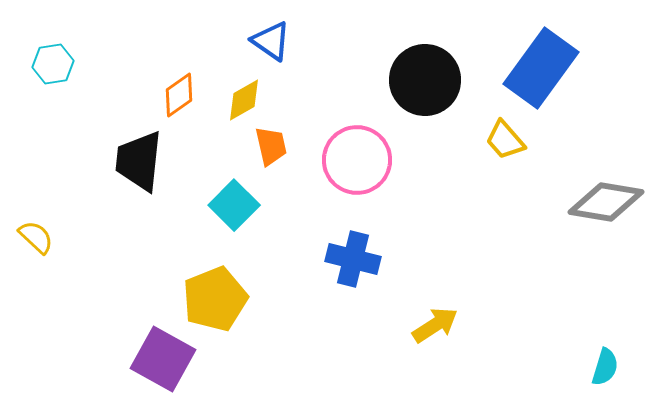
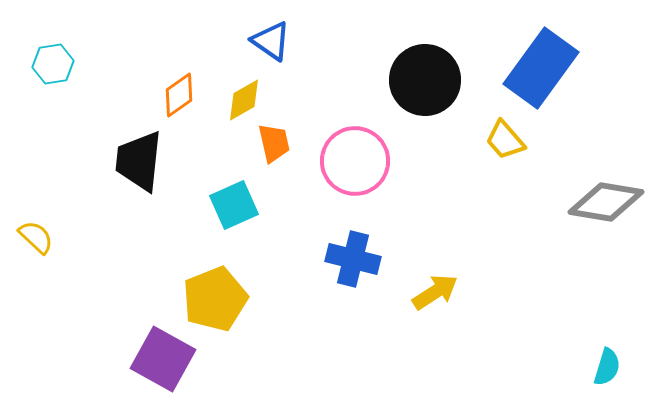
orange trapezoid: moved 3 px right, 3 px up
pink circle: moved 2 px left, 1 px down
cyan square: rotated 21 degrees clockwise
yellow arrow: moved 33 px up
cyan semicircle: moved 2 px right
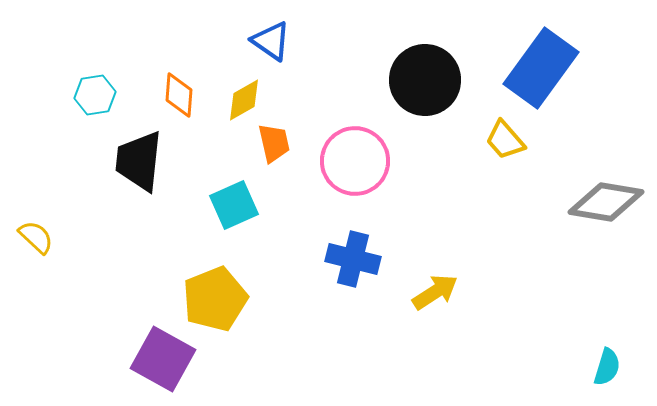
cyan hexagon: moved 42 px right, 31 px down
orange diamond: rotated 51 degrees counterclockwise
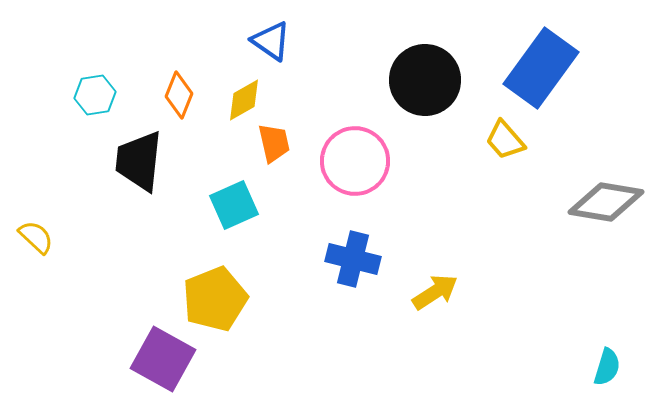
orange diamond: rotated 18 degrees clockwise
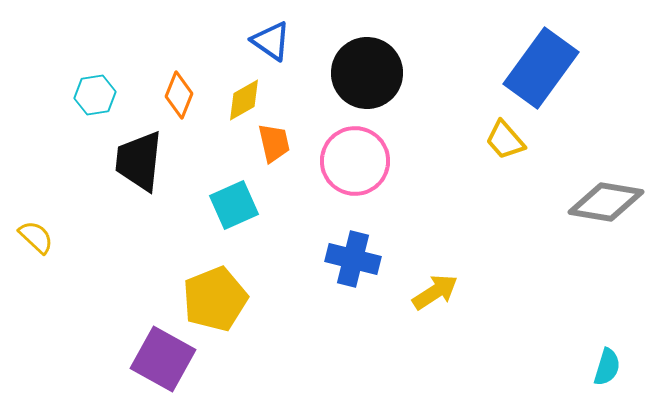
black circle: moved 58 px left, 7 px up
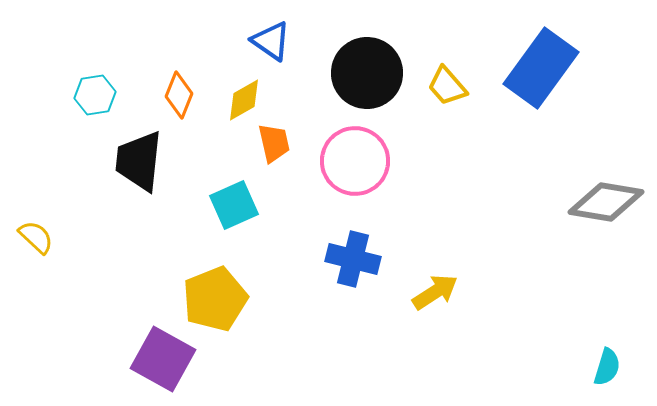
yellow trapezoid: moved 58 px left, 54 px up
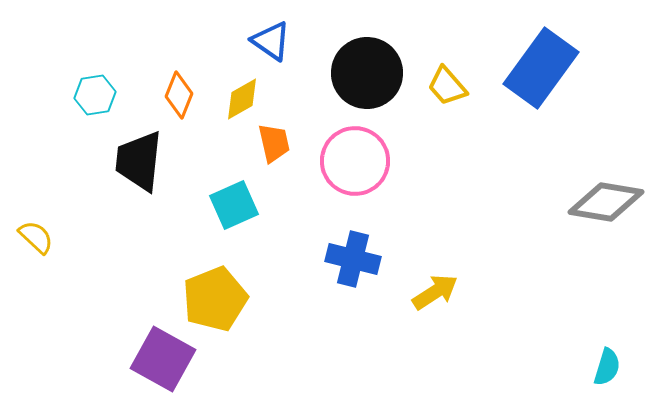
yellow diamond: moved 2 px left, 1 px up
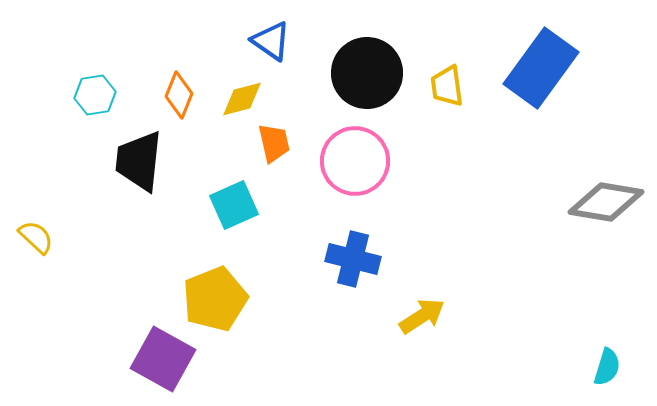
yellow trapezoid: rotated 33 degrees clockwise
yellow diamond: rotated 15 degrees clockwise
yellow arrow: moved 13 px left, 24 px down
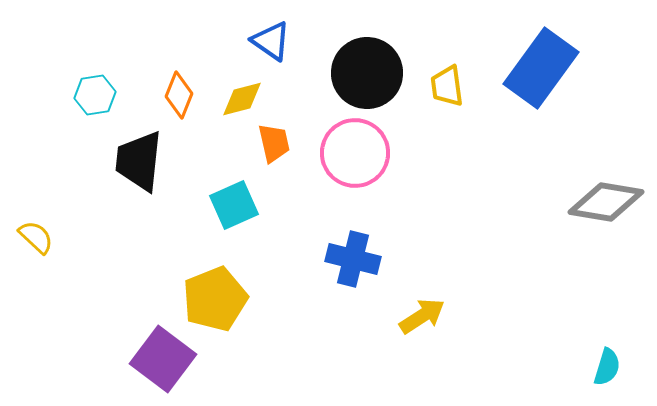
pink circle: moved 8 px up
purple square: rotated 8 degrees clockwise
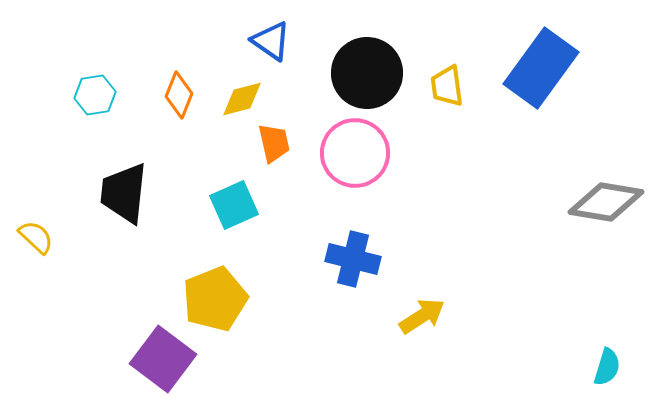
black trapezoid: moved 15 px left, 32 px down
